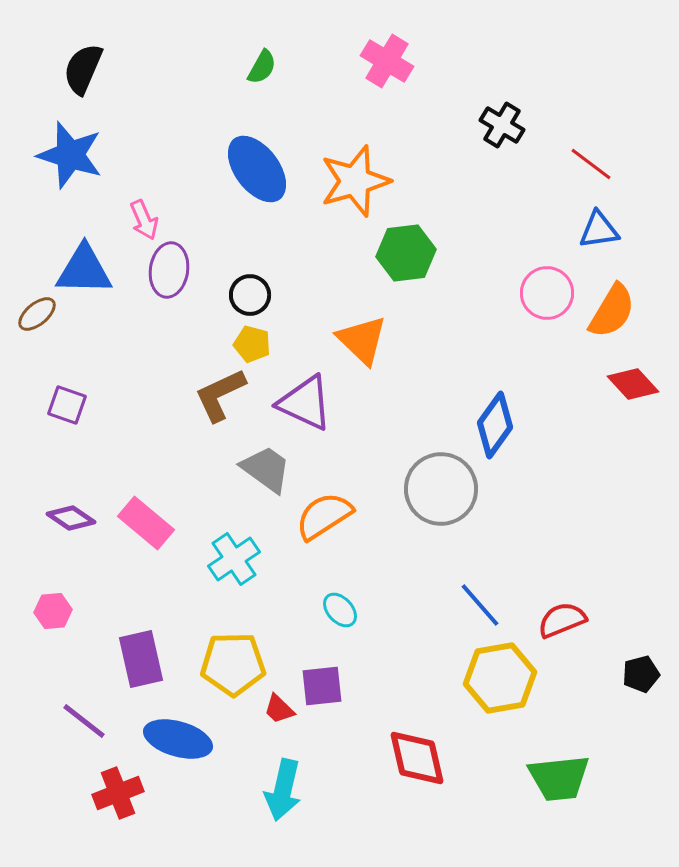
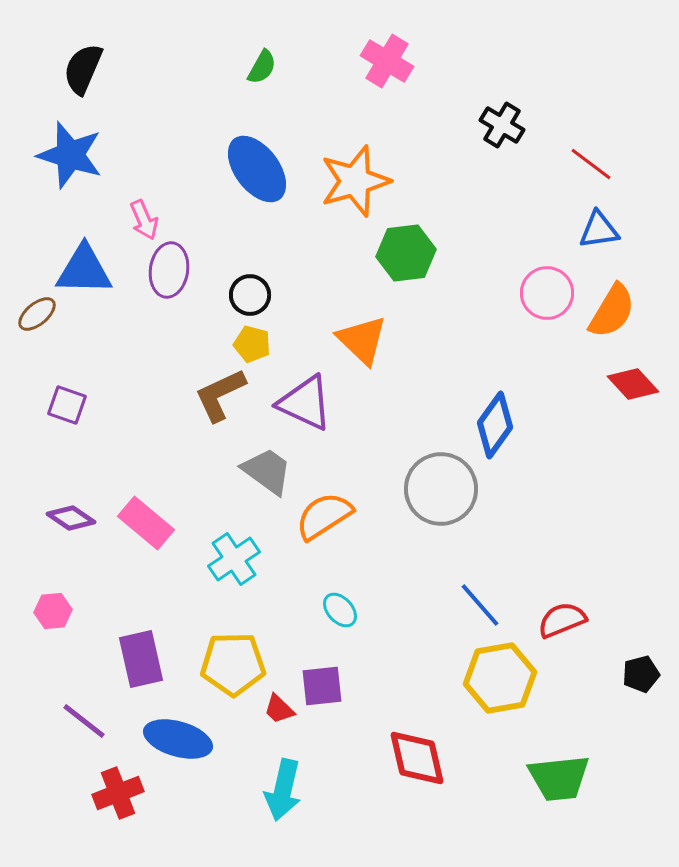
gray trapezoid at (266, 469): moved 1 px right, 2 px down
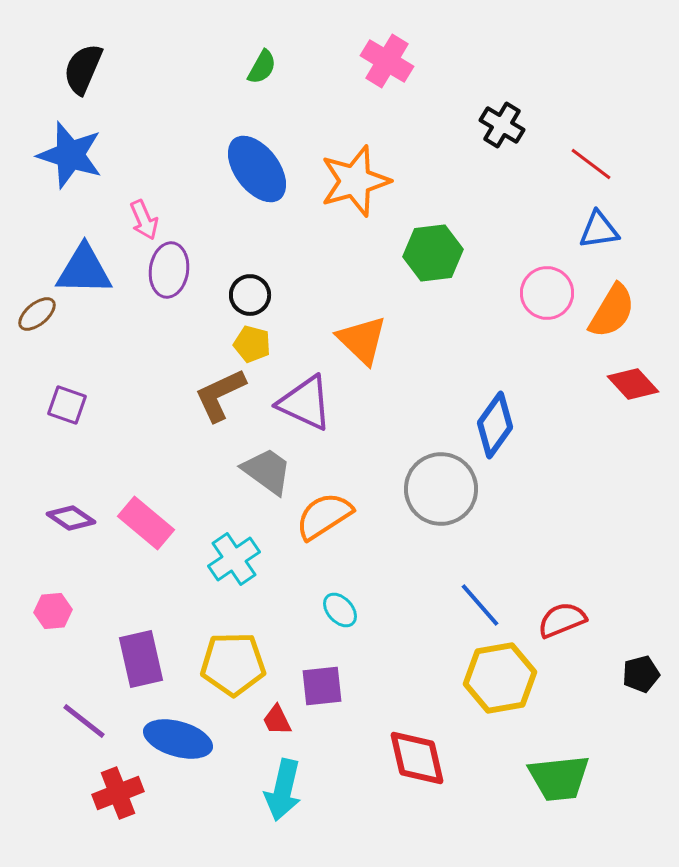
green hexagon at (406, 253): moved 27 px right
red trapezoid at (279, 709): moved 2 px left, 11 px down; rotated 20 degrees clockwise
